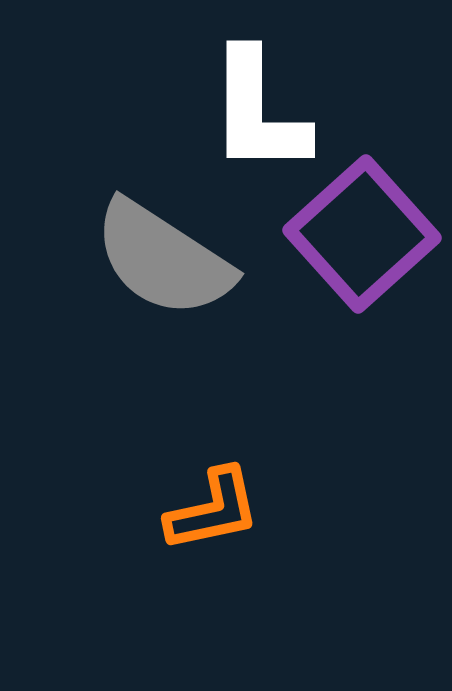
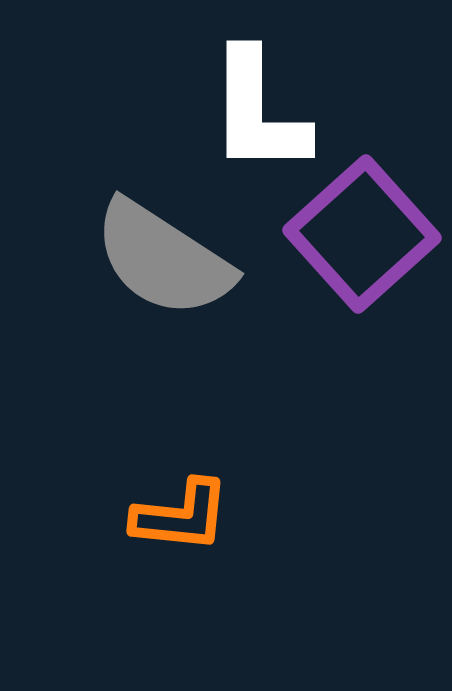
orange L-shape: moved 32 px left, 6 px down; rotated 18 degrees clockwise
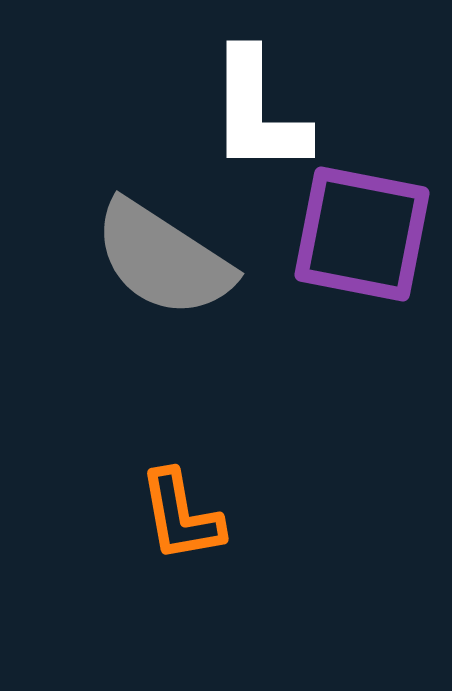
purple square: rotated 37 degrees counterclockwise
orange L-shape: rotated 74 degrees clockwise
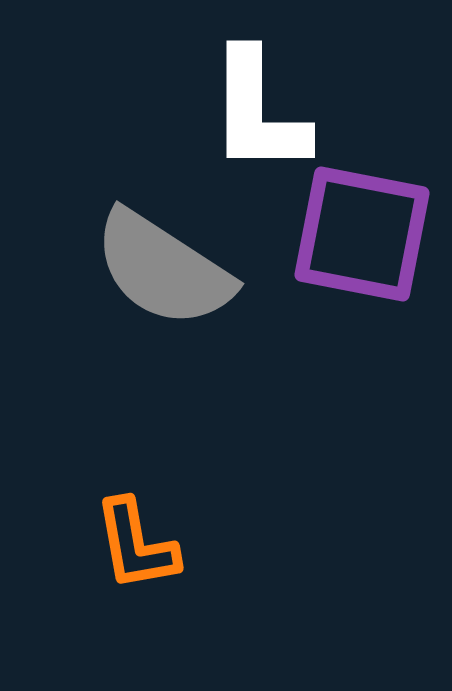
gray semicircle: moved 10 px down
orange L-shape: moved 45 px left, 29 px down
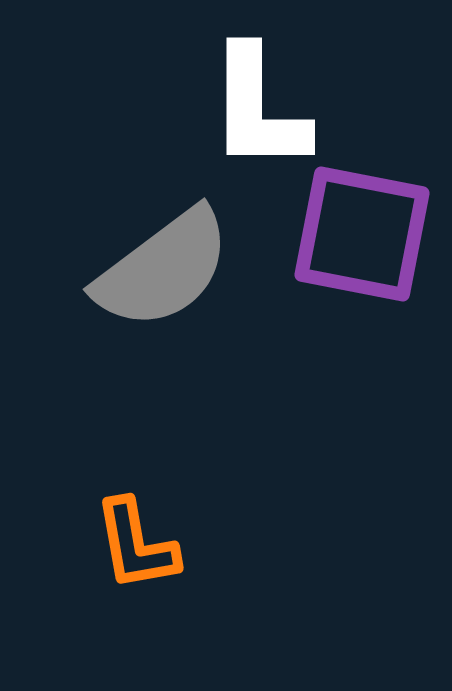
white L-shape: moved 3 px up
gray semicircle: rotated 70 degrees counterclockwise
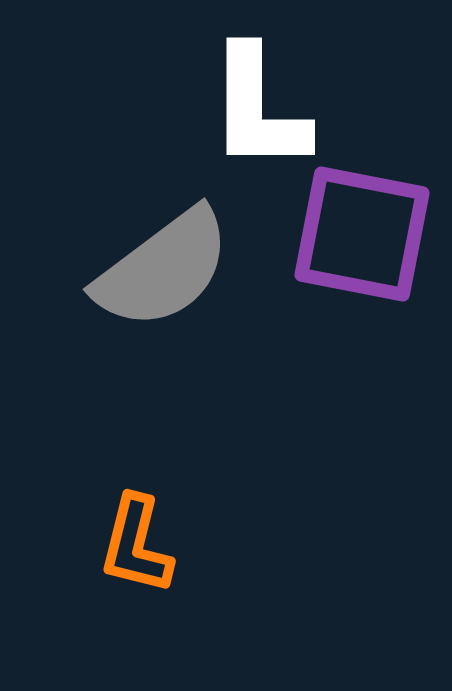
orange L-shape: rotated 24 degrees clockwise
